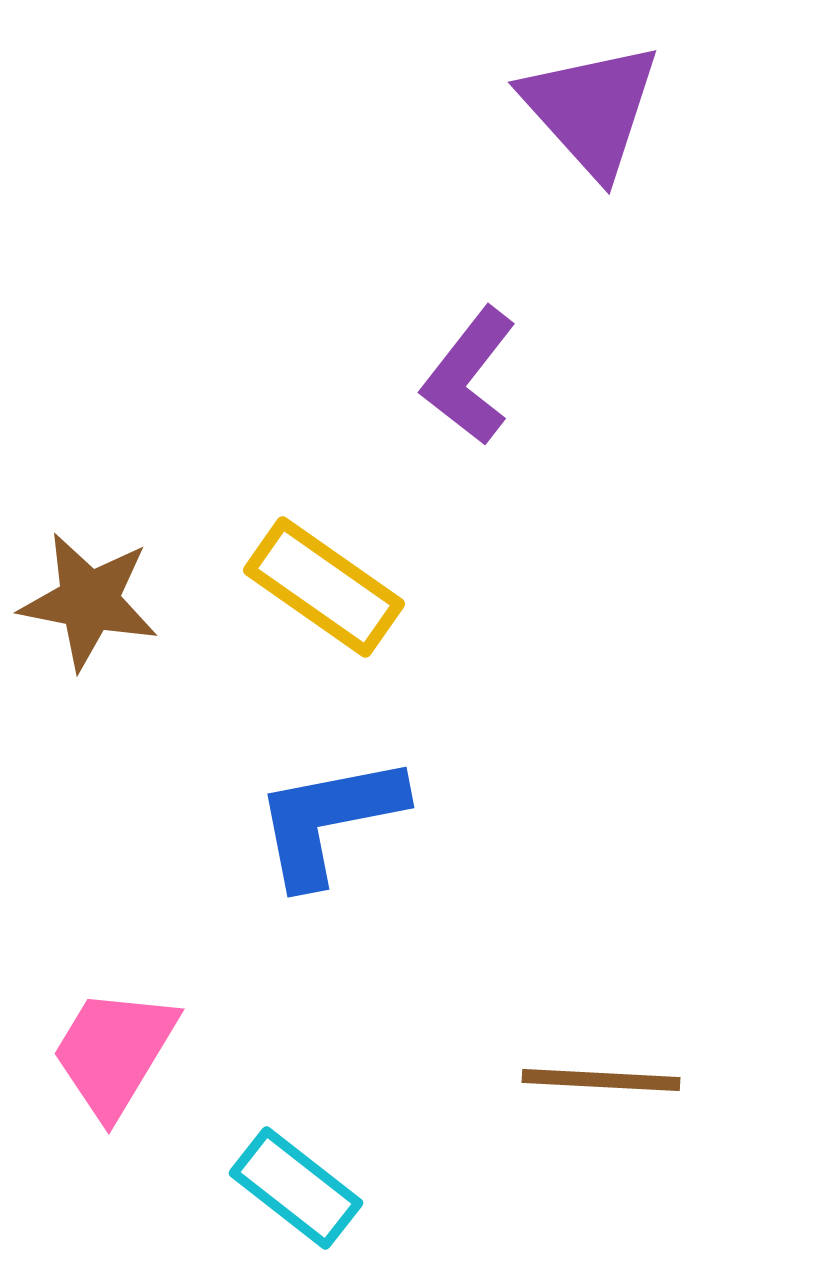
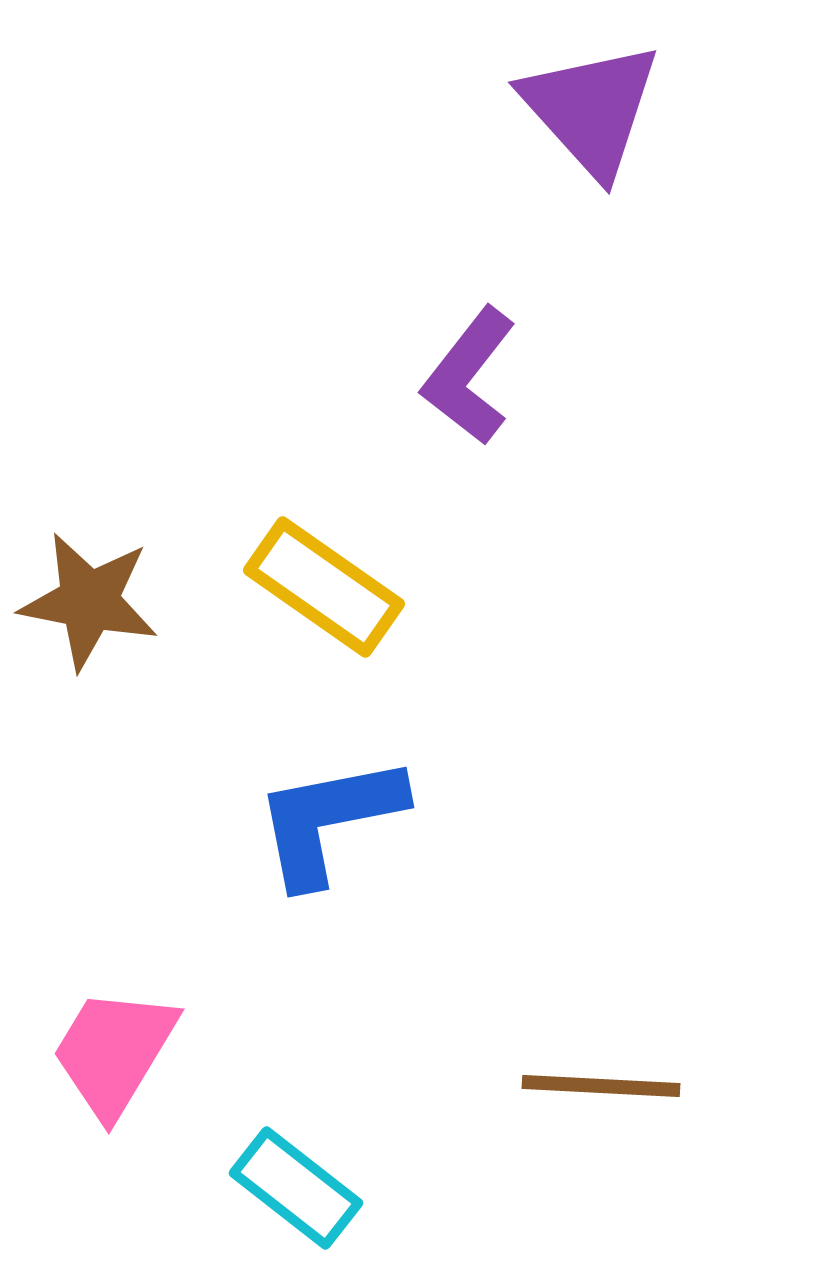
brown line: moved 6 px down
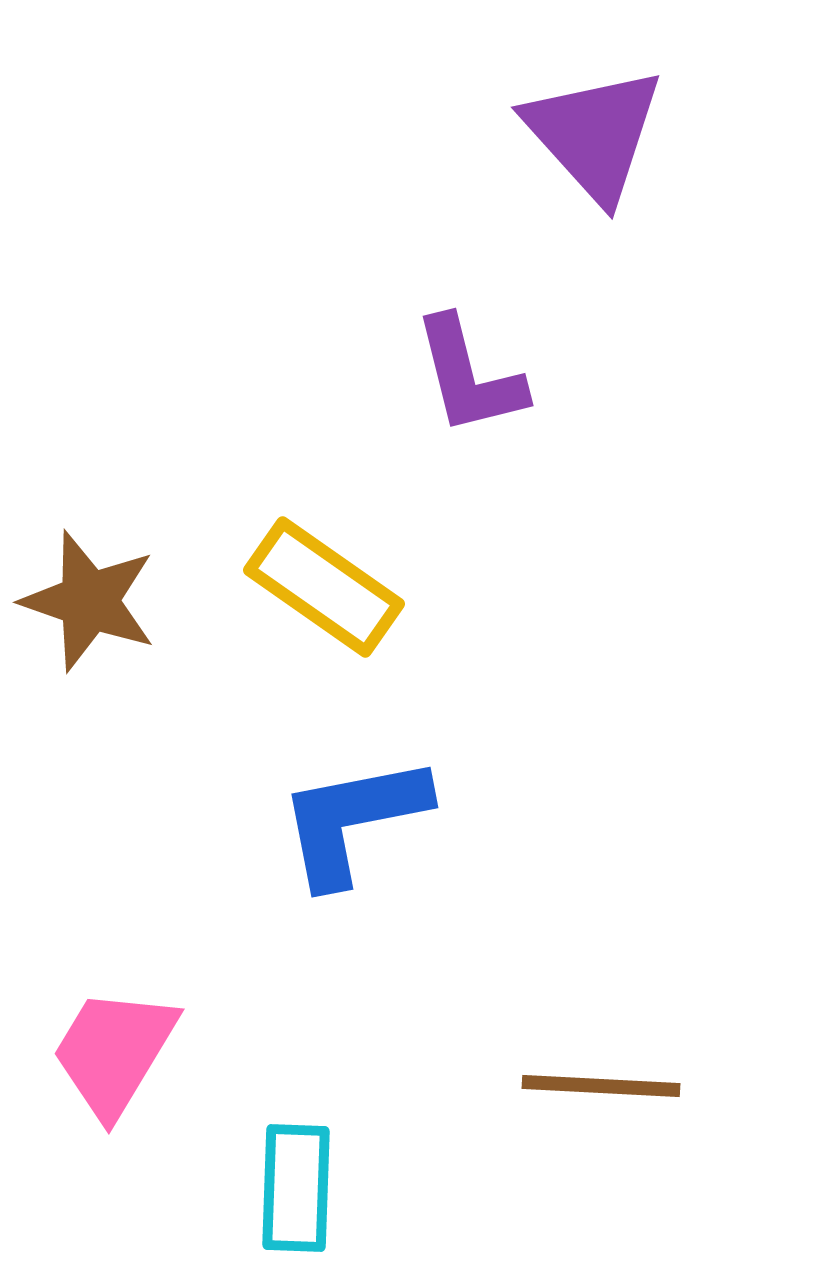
purple triangle: moved 3 px right, 25 px down
purple L-shape: rotated 52 degrees counterclockwise
brown star: rotated 8 degrees clockwise
blue L-shape: moved 24 px right
cyan rectangle: rotated 54 degrees clockwise
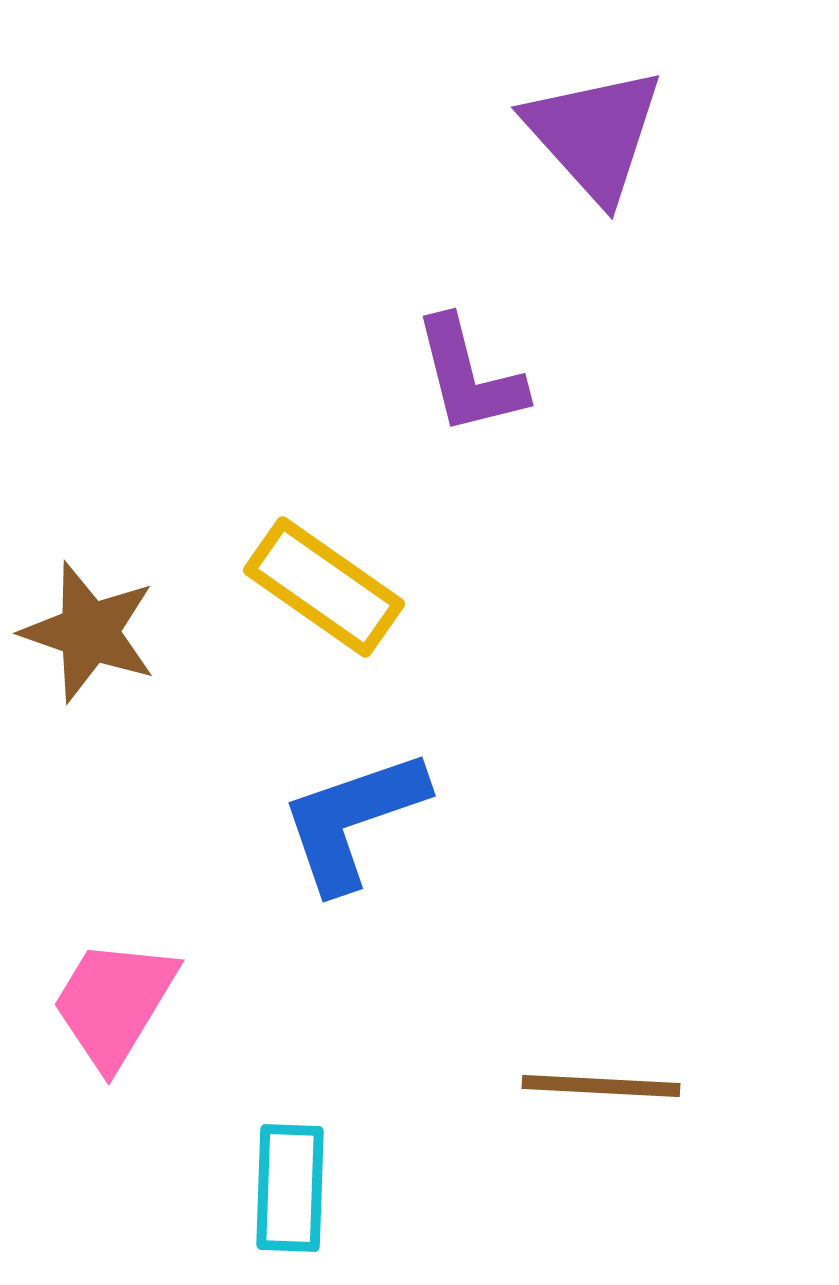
brown star: moved 31 px down
blue L-shape: rotated 8 degrees counterclockwise
pink trapezoid: moved 49 px up
cyan rectangle: moved 6 px left
